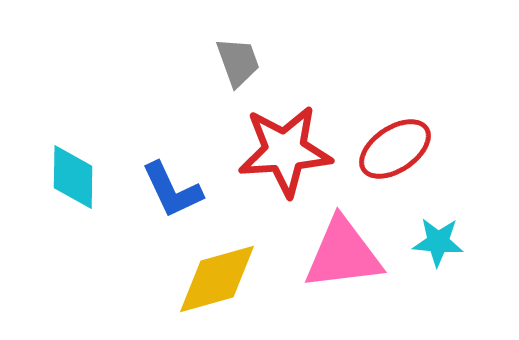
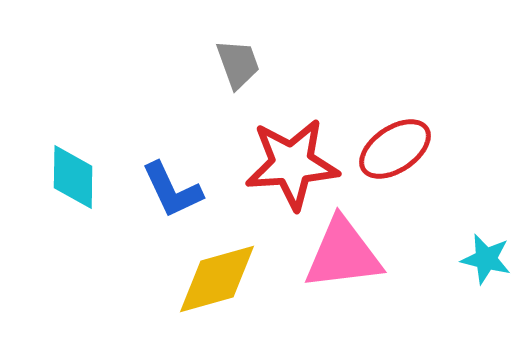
gray trapezoid: moved 2 px down
red star: moved 7 px right, 13 px down
cyan star: moved 48 px right, 17 px down; rotated 9 degrees clockwise
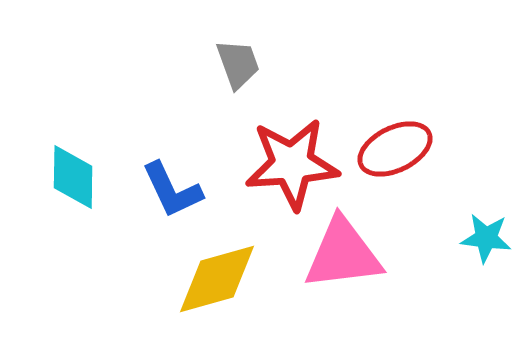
red ellipse: rotated 8 degrees clockwise
cyan star: moved 21 px up; rotated 6 degrees counterclockwise
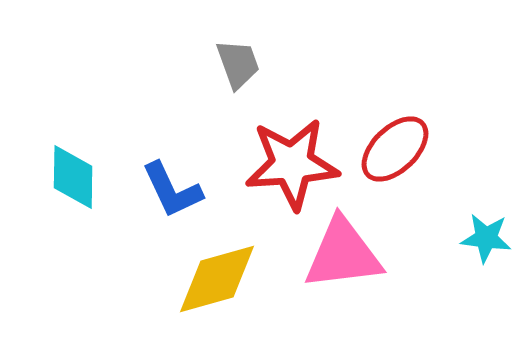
red ellipse: rotated 18 degrees counterclockwise
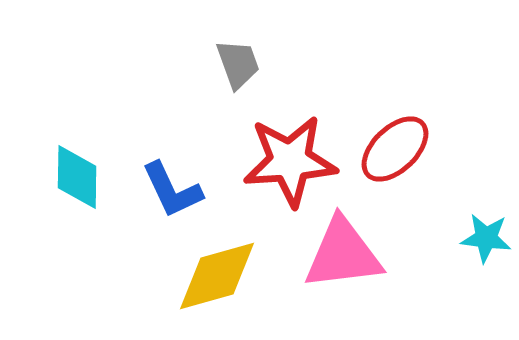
red star: moved 2 px left, 3 px up
cyan diamond: moved 4 px right
yellow diamond: moved 3 px up
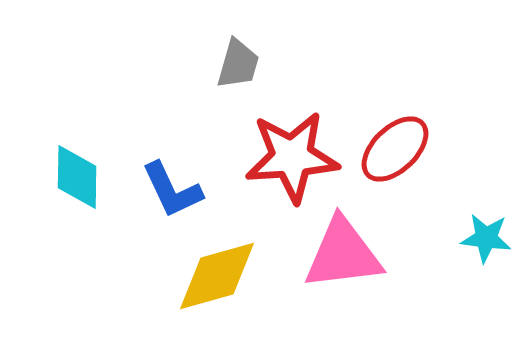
gray trapezoid: rotated 36 degrees clockwise
red star: moved 2 px right, 4 px up
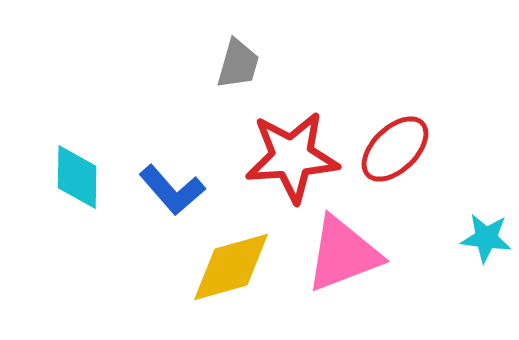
blue L-shape: rotated 16 degrees counterclockwise
pink triangle: rotated 14 degrees counterclockwise
yellow diamond: moved 14 px right, 9 px up
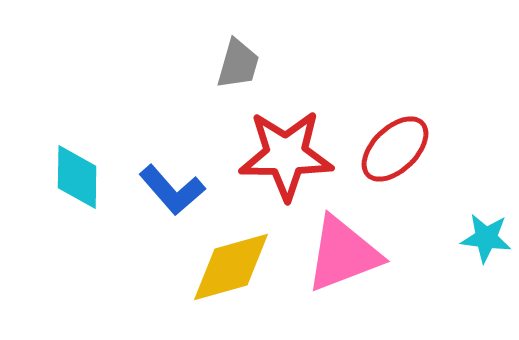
red star: moved 6 px left, 2 px up; rotated 4 degrees clockwise
